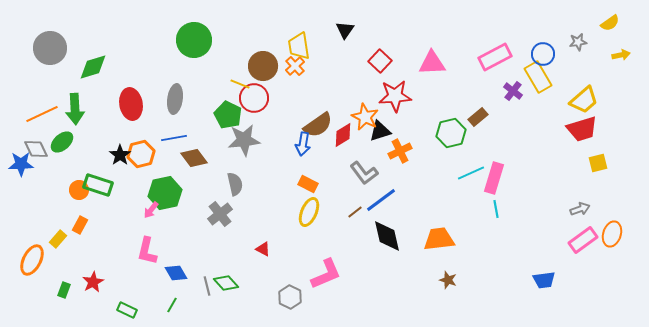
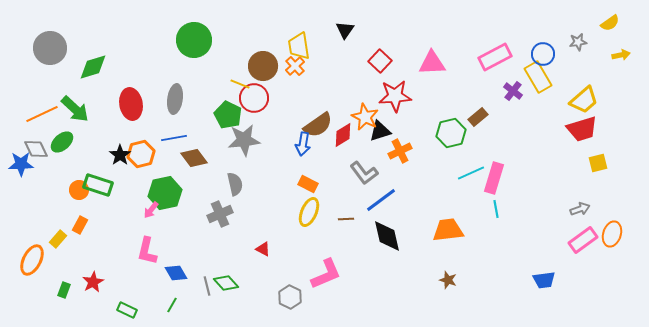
green arrow at (75, 109): rotated 44 degrees counterclockwise
brown line at (355, 212): moved 9 px left, 7 px down; rotated 35 degrees clockwise
gray cross at (220, 214): rotated 15 degrees clockwise
orange trapezoid at (439, 239): moved 9 px right, 9 px up
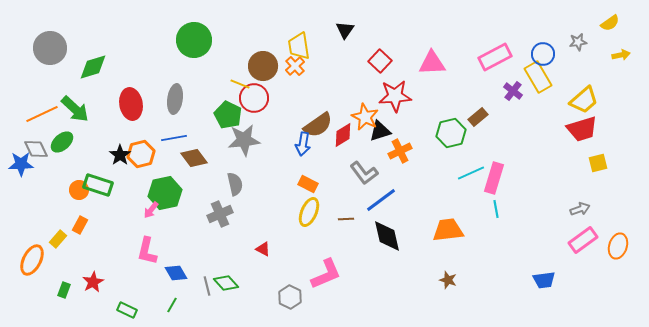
orange ellipse at (612, 234): moved 6 px right, 12 px down
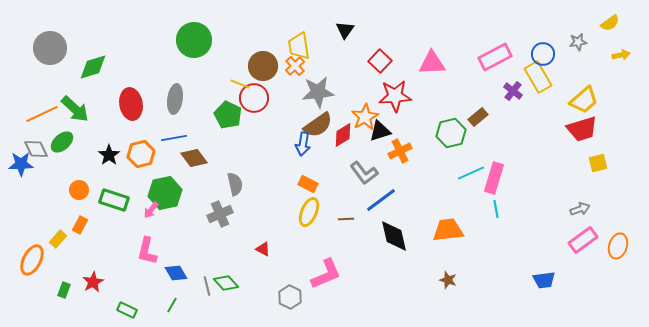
orange star at (365, 117): rotated 16 degrees clockwise
gray star at (244, 140): moved 74 px right, 48 px up
black star at (120, 155): moved 11 px left
green rectangle at (98, 185): moved 16 px right, 15 px down
black diamond at (387, 236): moved 7 px right
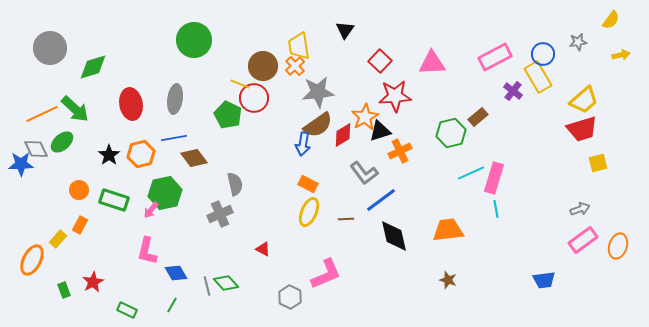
yellow semicircle at (610, 23): moved 1 px right, 3 px up; rotated 18 degrees counterclockwise
green rectangle at (64, 290): rotated 42 degrees counterclockwise
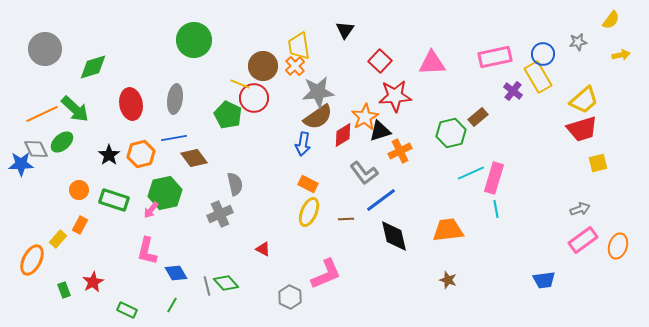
gray circle at (50, 48): moved 5 px left, 1 px down
pink rectangle at (495, 57): rotated 16 degrees clockwise
brown semicircle at (318, 125): moved 8 px up
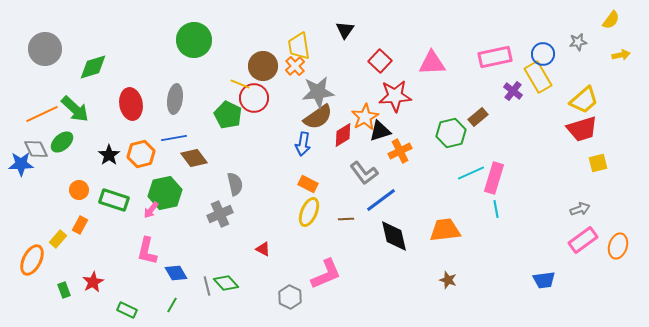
orange trapezoid at (448, 230): moved 3 px left
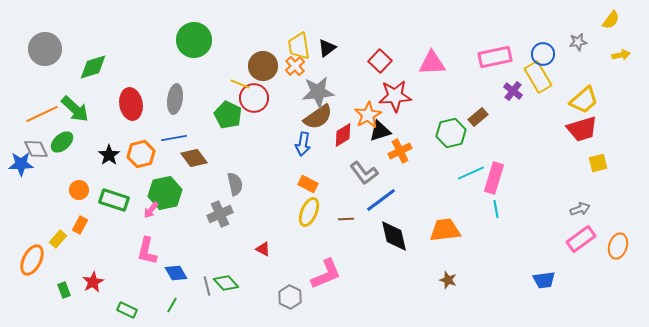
black triangle at (345, 30): moved 18 px left, 18 px down; rotated 18 degrees clockwise
orange star at (365, 117): moved 3 px right, 2 px up
pink rectangle at (583, 240): moved 2 px left, 1 px up
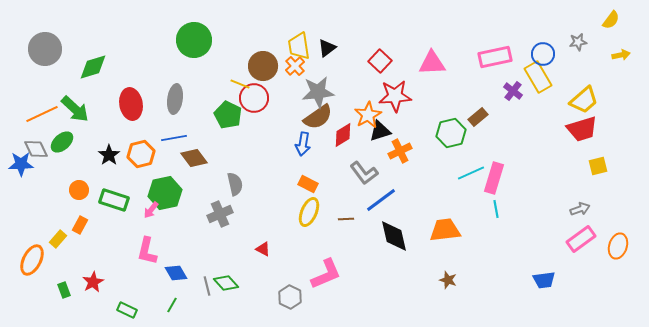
yellow square at (598, 163): moved 3 px down
